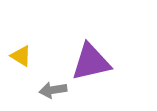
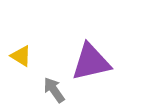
gray arrow: moved 1 px right; rotated 64 degrees clockwise
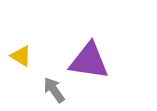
purple triangle: moved 2 px left, 1 px up; rotated 21 degrees clockwise
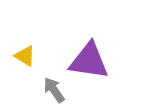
yellow triangle: moved 4 px right
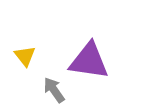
yellow triangle: rotated 20 degrees clockwise
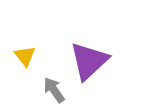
purple triangle: rotated 51 degrees counterclockwise
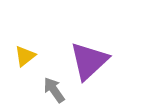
yellow triangle: rotated 30 degrees clockwise
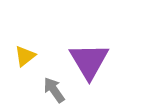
purple triangle: rotated 18 degrees counterclockwise
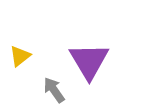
yellow triangle: moved 5 px left
